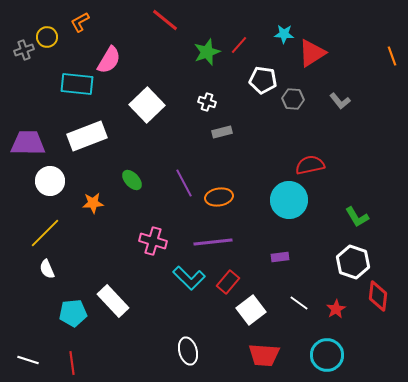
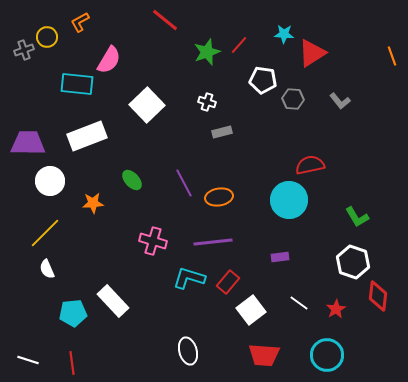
cyan L-shape at (189, 278): rotated 152 degrees clockwise
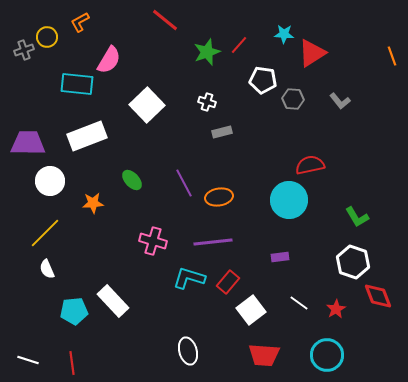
red diamond at (378, 296): rotated 28 degrees counterclockwise
cyan pentagon at (73, 313): moved 1 px right, 2 px up
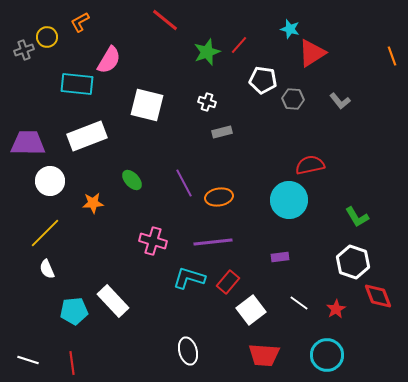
cyan star at (284, 34): moved 6 px right, 5 px up; rotated 12 degrees clockwise
white square at (147, 105): rotated 32 degrees counterclockwise
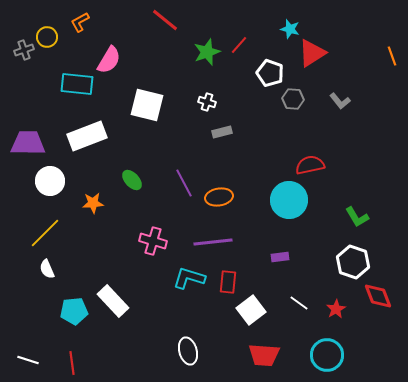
white pentagon at (263, 80): moved 7 px right, 7 px up; rotated 12 degrees clockwise
red rectangle at (228, 282): rotated 35 degrees counterclockwise
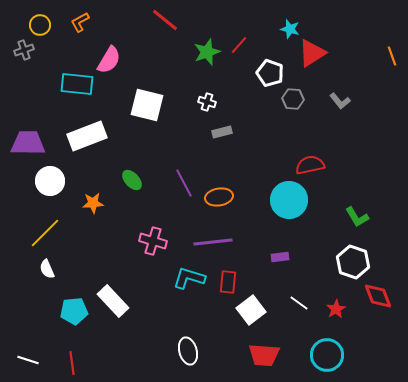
yellow circle at (47, 37): moved 7 px left, 12 px up
